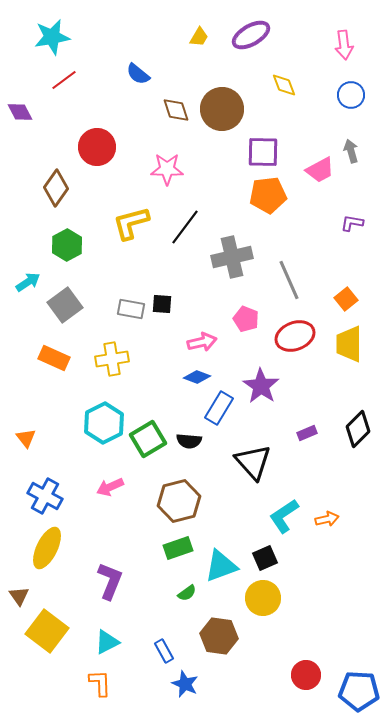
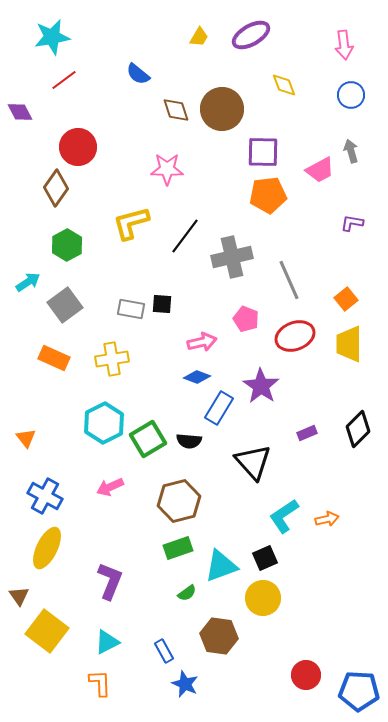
red circle at (97, 147): moved 19 px left
black line at (185, 227): moved 9 px down
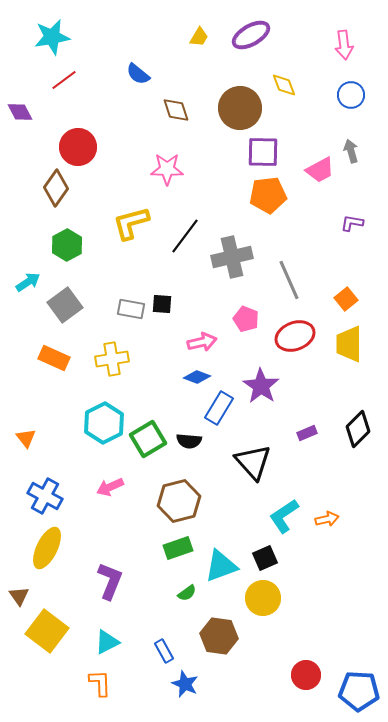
brown circle at (222, 109): moved 18 px right, 1 px up
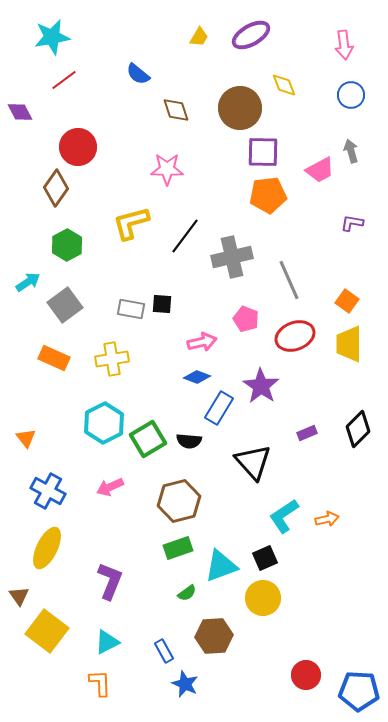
orange square at (346, 299): moved 1 px right, 2 px down; rotated 15 degrees counterclockwise
blue cross at (45, 496): moved 3 px right, 5 px up
brown hexagon at (219, 636): moved 5 px left; rotated 12 degrees counterclockwise
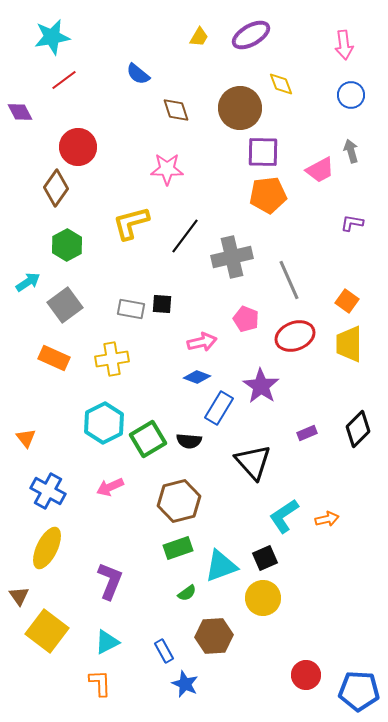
yellow diamond at (284, 85): moved 3 px left, 1 px up
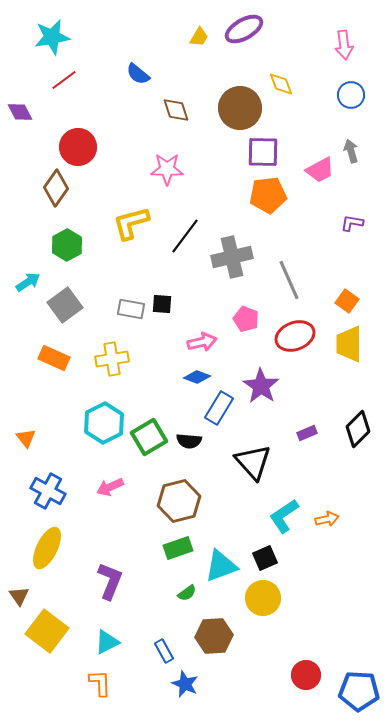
purple ellipse at (251, 35): moved 7 px left, 6 px up
green square at (148, 439): moved 1 px right, 2 px up
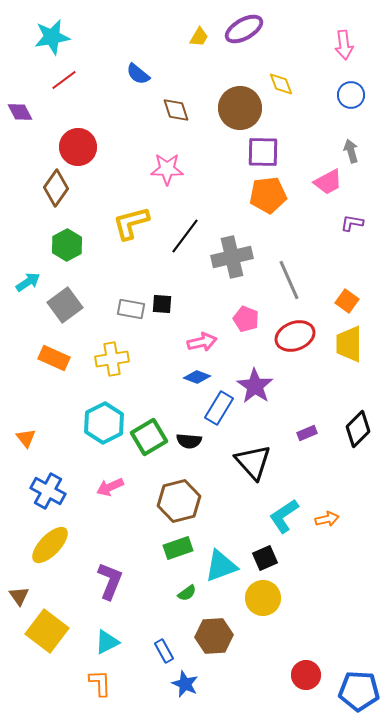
pink trapezoid at (320, 170): moved 8 px right, 12 px down
purple star at (261, 386): moved 6 px left
yellow ellipse at (47, 548): moved 3 px right, 3 px up; rotated 18 degrees clockwise
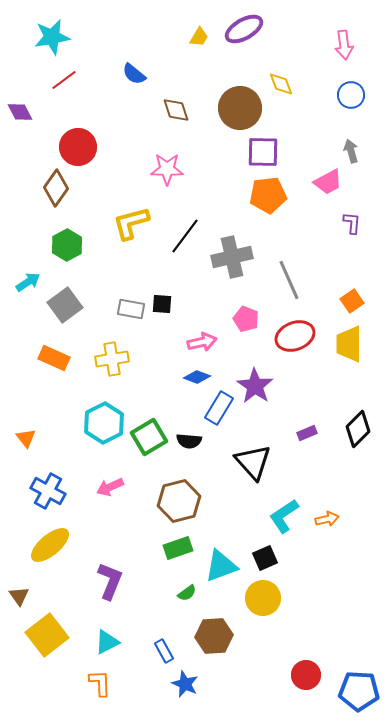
blue semicircle at (138, 74): moved 4 px left
purple L-shape at (352, 223): rotated 85 degrees clockwise
orange square at (347, 301): moved 5 px right; rotated 20 degrees clockwise
yellow ellipse at (50, 545): rotated 6 degrees clockwise
yellow square at (47, 631): moved 4 px down; rotated 15 degrees clockwise
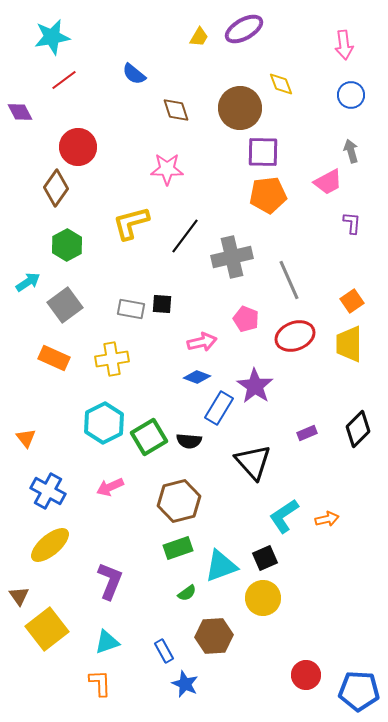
yellow square at (47, 635): moved 6 px up
cyan triangle at (107, 642): rotated 8 degrees clockwise
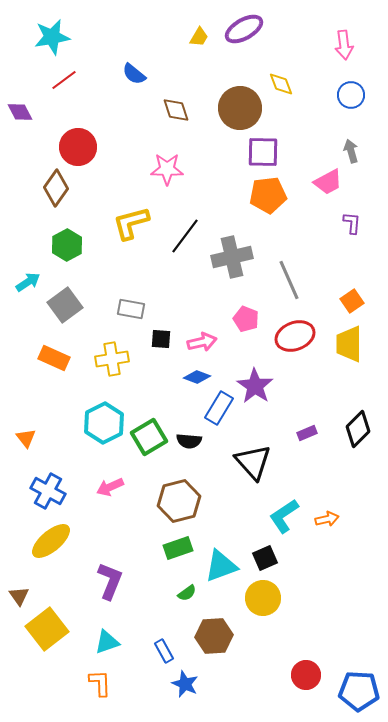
black square at (162, 304): moved 1 px left, 35 px down
yellow ellipse at (50, 545): moved 1 px right, 4 px up
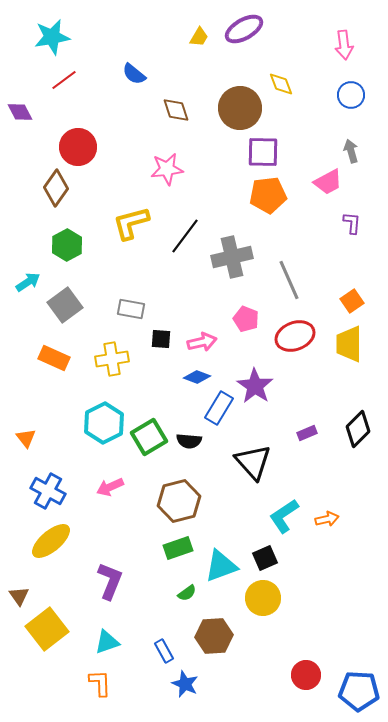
pink star at (167, 169): rotated 8 degrees counterclockwise
